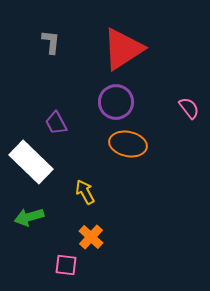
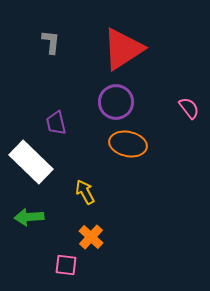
purple trapezoid: rotated 15 degrees clockwise
green arrow: rotated 12 degrees clockwise
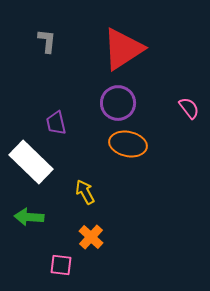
gray L-shape: moved 4 px left, 1 px up
purple circle: moved 2 px right, 1 px down
green arrow: rotated 8 degrees clockwise
pink square: moved 5 px left
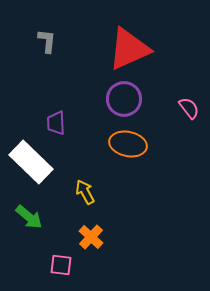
red triangle: moved 6 px right; rotated 9 degrees clockwise
purple circle: moved 6 px right, 4 px up
purple trapezoid: rotated 10 degrees clockwise
green arrow: rotated 144 degrees counterclockwise
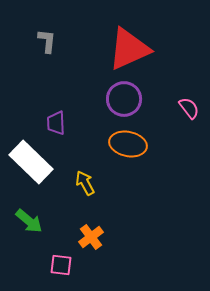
yellow arrow: moved 9 px up
green arrow: moved 4 px down
orange cross: rotated 10 degrees clockwise
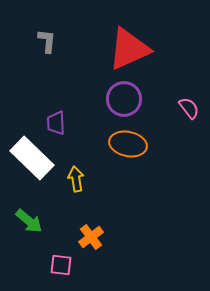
white rectangle: moved 1 px right, 4 px up
yellow arrow: moved 9 px left, 4 px up; rotated 20 degrees clockwise
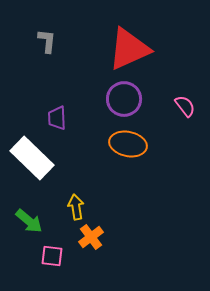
pink semicircle: moved 4 px left, 2 px up
purple trapezoid: moved 1 px right, 5 px up
yellow arrow: moved 28 px down
pink square: moved 9 px left, 9 px up
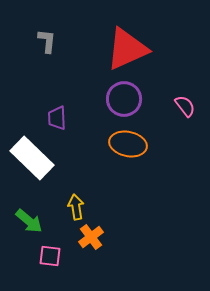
red triangle: moved 2 px left
pink square: moved 2 px left
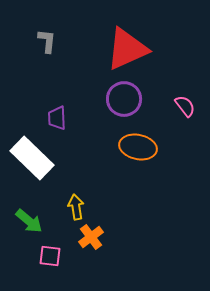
orange ellipse: moved 10 px right, 3 px down
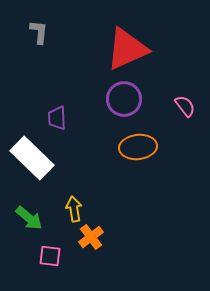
gray L-shape: moved 8 px left, 9 px up
orange ellipse: rotated 18 degrees counterclockwise
yellow arrow: moved 2 px left, 2 px down
green arrow: moved 3 px up
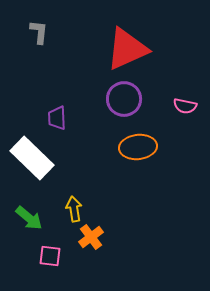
pink semicircle: rotated 140 degrees clockwise
